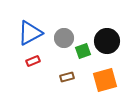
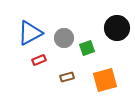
black circle: moved 10 px right, 13 px up
green square: moved 4 px right, 3 px up
red rectangle: moved 6 px right, 1 px up
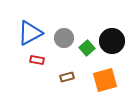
black circle: moved 5 px left, 13 px down
green square: rotated 21 degrees counterclockwise
red rectangle: moved 2 px left; rotated 32 degrees clockwise
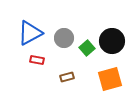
orange square: moved 5 px right, 1 px up
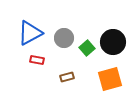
black circle: moved 1 px right, 1 px down
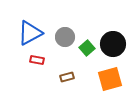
gray circle: moved 1 px right, 1 px up
black circle: moved 2 px down
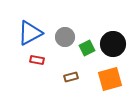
green square: rotated 14 degrees clockwise
brown rectangle: moved 4 px right
